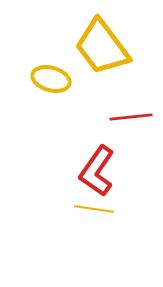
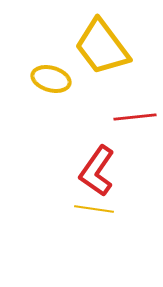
red line: moved 4 px right
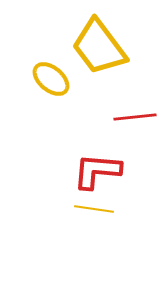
yellow trapezoid: moved 3 px left
yellow ellipse: rotated 24 degrees clockwise
red L-shape: rotated 60 degrees clockwise
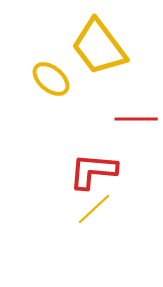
red line: moved 1 px right, 2 px down; rotated 6 degrees clockwise
red L-shape: moved 4 px left
yellow line: rotated 51 degrees counterclockwise
